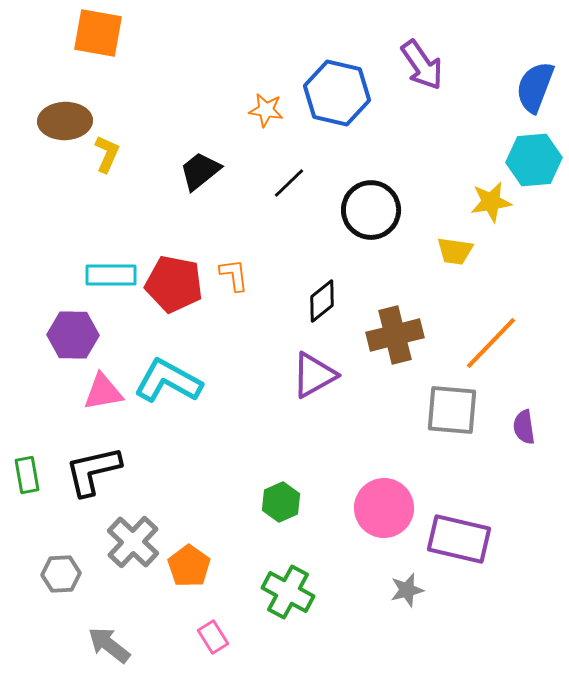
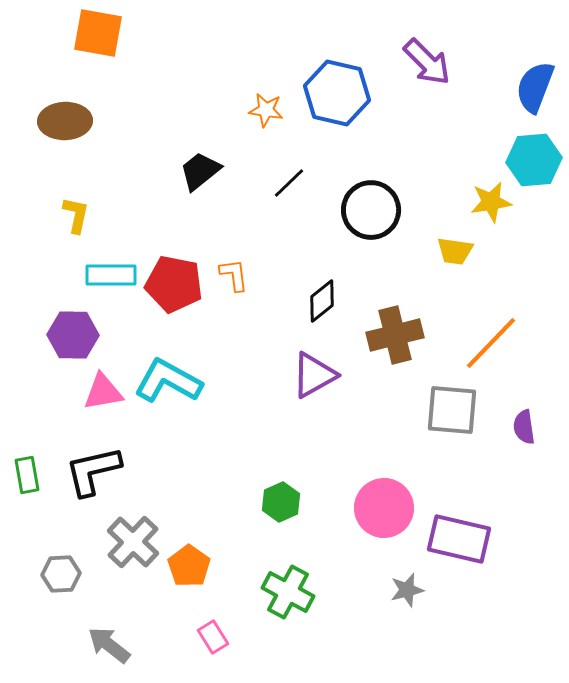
purple arrow: moved 5 px right, 3 px up; rotated 10 degrees counterclockwise
yellow L-shape: moved 31 px left, 61 px down; rotated 12 degrees counterclockwise
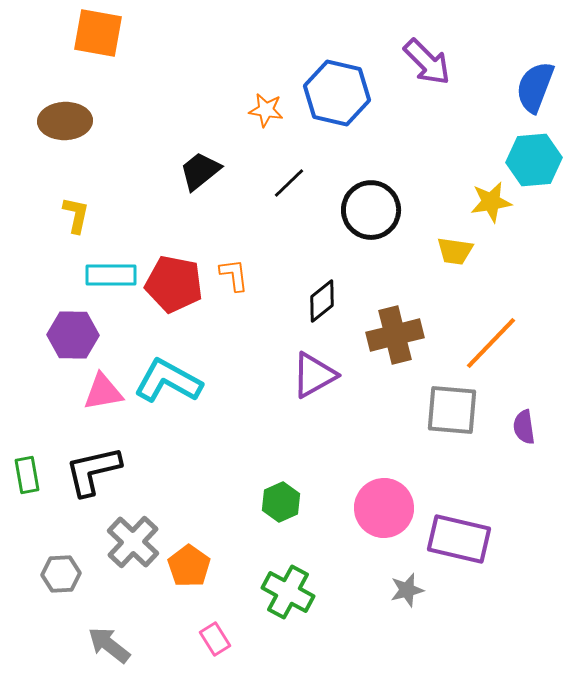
pink rectangle: moved 2 px right, 2 px down
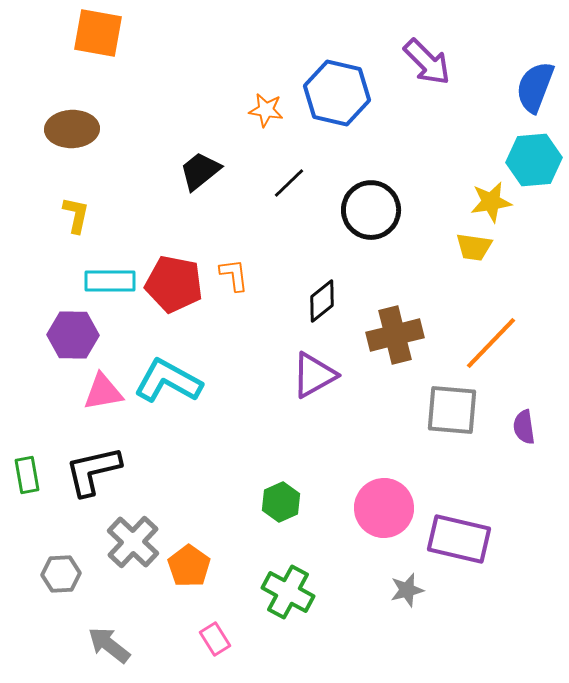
brown ellipse: moved 7 px right, 8 px down
yellow trapezoid: moved 19 px right, 4 px up
cyan rectangle: moved 1 px left, 6 px down
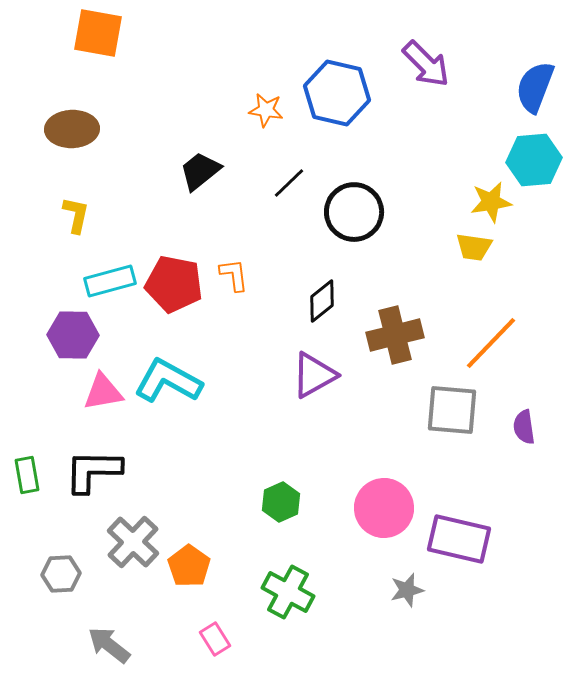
purple arrow: moved 1 px left, 2 px down
black circle: moved 17 px left, 2 px down
cyan rectangle: rotated 15 degrees counterclockwise
black L-shape: rotated 14 degrees clockwise
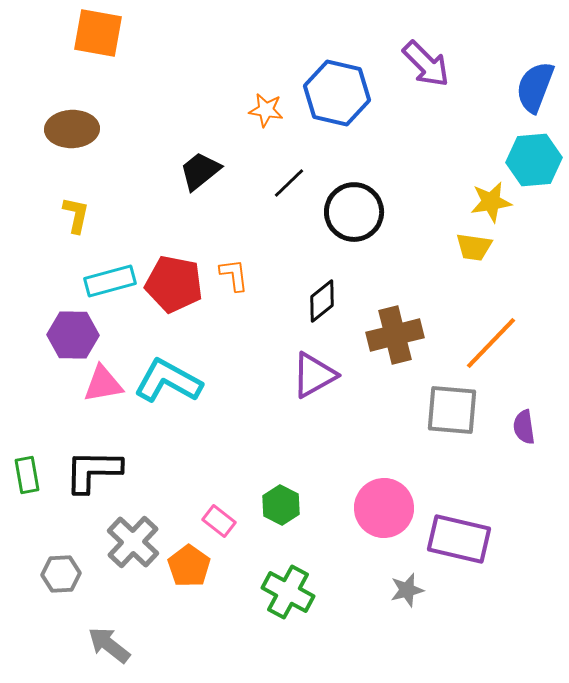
pink triangle: moved 8 px up
green hexagon: moved 3 px down; rotated 9 degrees counterclockwise
pink rectangle: moved 4 px right, 118 px up; rotated 20 degrees counterclockwise
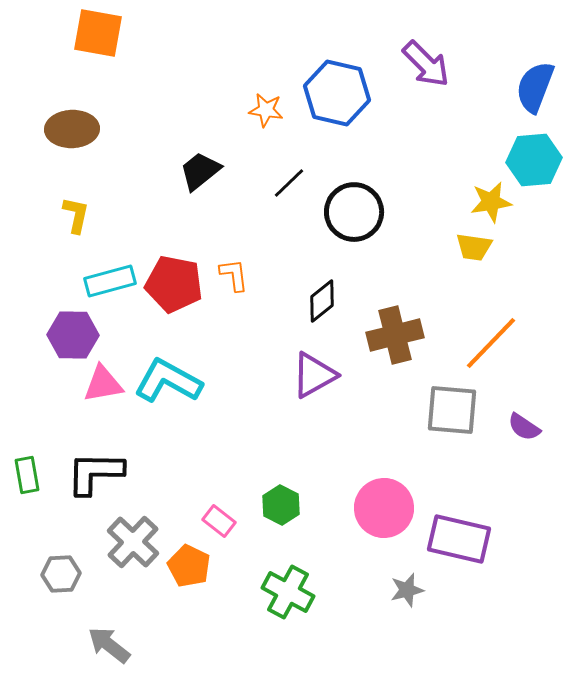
purple semicircle: rotated 48 degrees counterclockwise
black L-shape: moved 2 px right, 2 px down
orange pentagon: rotated 9 degrees counterclockwise
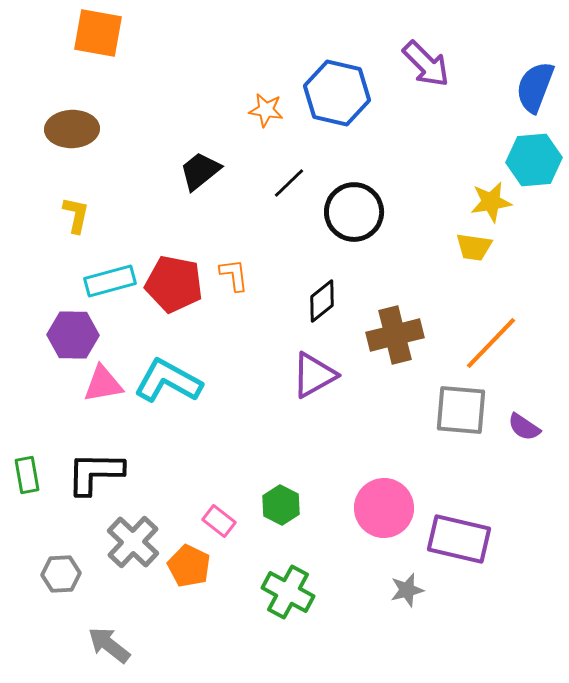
gray square: moved 9 px right
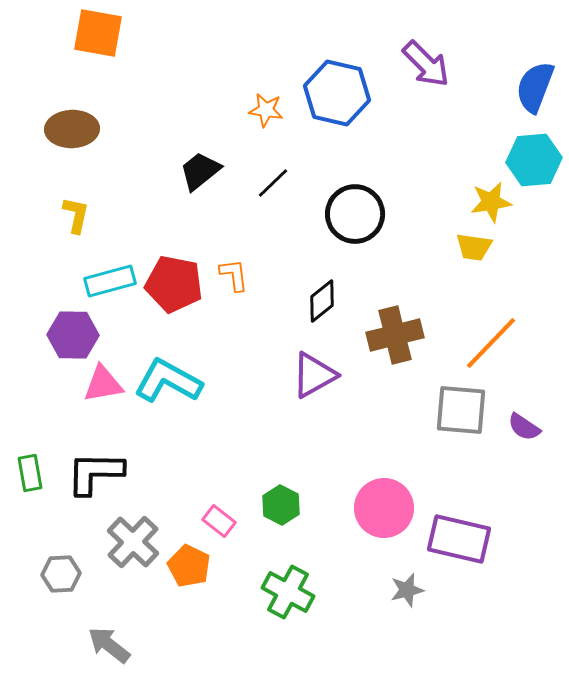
black line: moved 16 px left
black circle: moved 1 px right, 2 px down
green rectangle: moved 3 px right, 2 px up
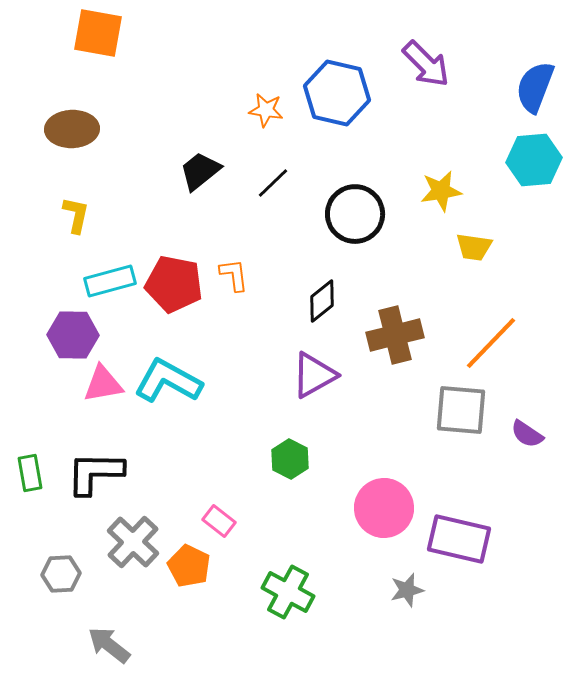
yellow star: moved 50 px left, 11 px up
purple semicircle: moved 3 px right, 7 px down
green hexagon: moved 9 px right, 46 px up
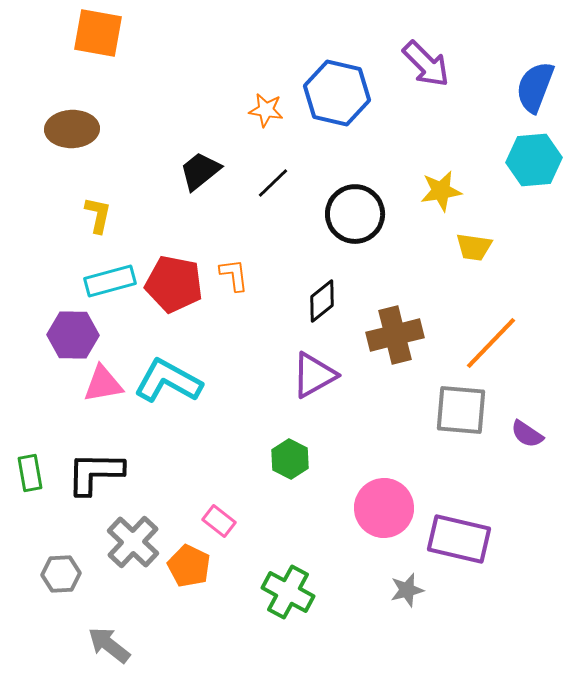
yellow L-shape: moved 22 px right
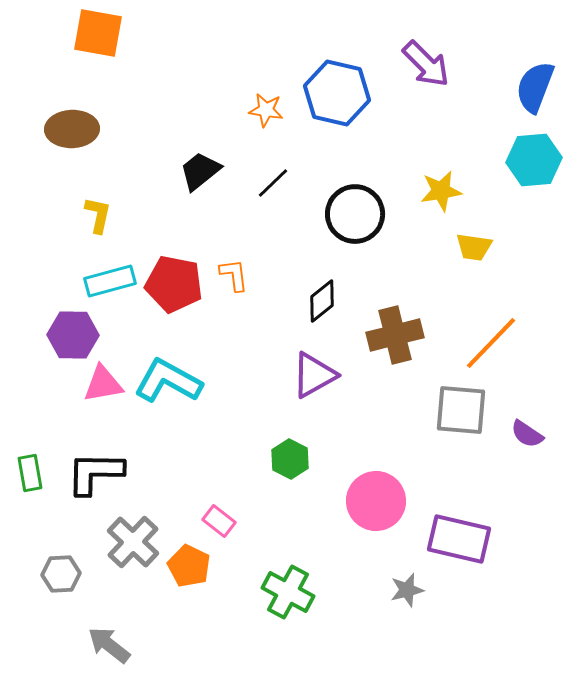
pink circle: moved 8 px left, 7 px up
